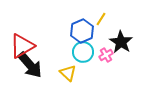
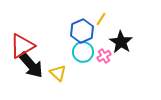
pink cross: moved 2 px left, 1 px down
black arrow: moved 1 px right
yellow triangle: moved 10 px left
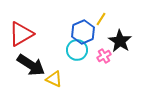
blue hexagon: moved 1 px right, 1 px down
black star: moved 1 px left, 1 px up
red triangle: moved 1 px left, 12 px up
cyan circle: moved 6 px left, 2 px up
black arrow: rotated 16 degrees counterclockwise
yellow triangle: moved 4 px left, 6 px down; rotated 18 degrees counterclockwise
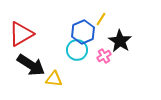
yellow triangle: rotated 18 degrees counterclockwise
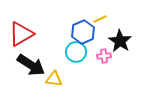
yellow line: moved 1 px left; rotated 32 degrees clockwise
cyan circle: moved 1 px left, 2 px down
pink cross: rotated 24 degrees clockwise
